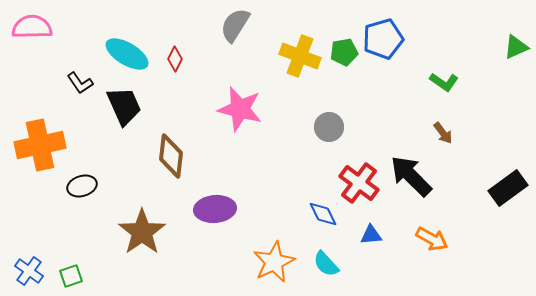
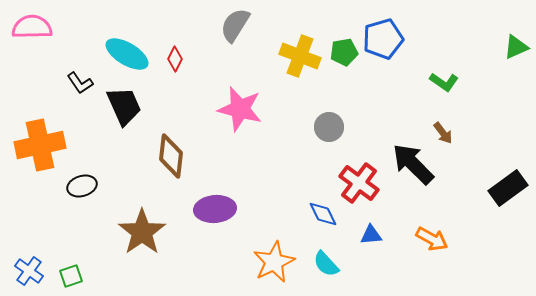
black arrow: moved 2 px right, 12 px up
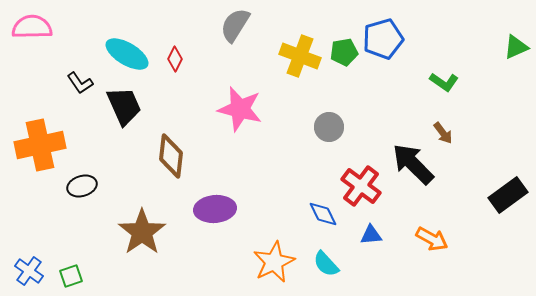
red cross: moved 2 px right, 3 px down
black rectangle: moved 7 px down
